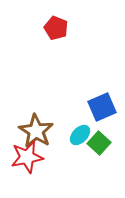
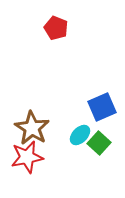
brown star: moved 4 px left, 3 px up
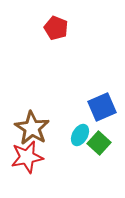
cyan ellipse: rotated 15 degrees counterclockwise
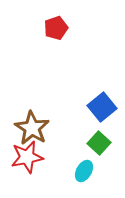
red pentagon: rotated 30 degrees clockwise
blue square: rotated 16 degrees counterclockwise
cyan ellipse: moved 4 px right, 36 px down
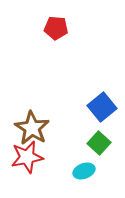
red pentagon: rotated 25 degrees clockwise
cyan ellipse: rotated 40 degrees clockwise
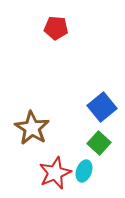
red star: moved 28 px right, 16 px down; rotated 12 degrees counterclockwise
cyan ellipse: rotated 50 degrees counterclockwise
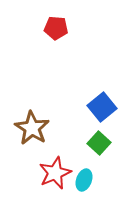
cyan ellipse: moved 9 px down
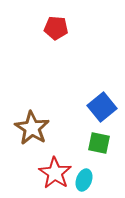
green square: rotated 30 degrees counterclockwise
red star: rotated 16 degrees counterclockwise
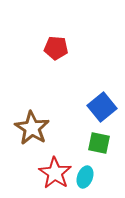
red pentagon: moved 20 px down
cyan ellipse: moved 1 px right, 3 px up
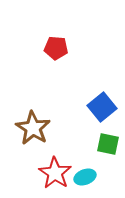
brown star: moved 1 px right
green square: moved 9 px right, 1 px down
cyan ellipse: rotated 50 degrees clockwise
